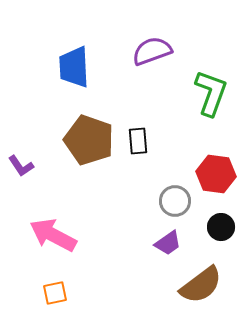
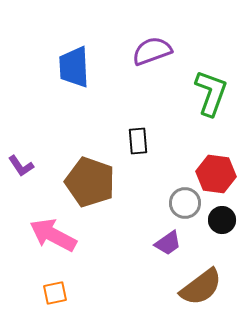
brown pentagon: moved 1 px right, 42 px down
gray circle: moved 10 px right, 2 px down
black circle: moved 1 px right, 7 px up
brown semicircle: moved 2 px down
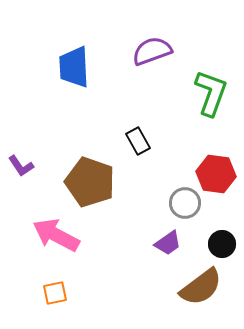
black rectangle: rotated 24 degrees counterclockwise
black circle: moved 24 px down
pink arrow: moved 3 px right
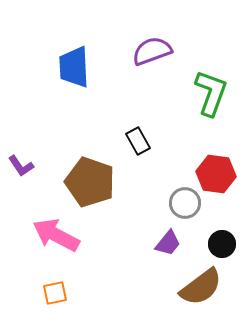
purple trapezoid: rotated 16 degrees counterclockwise
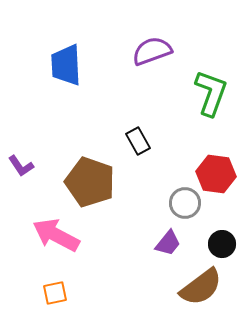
blue trapezoid: moved 8 px left, 2 px up
